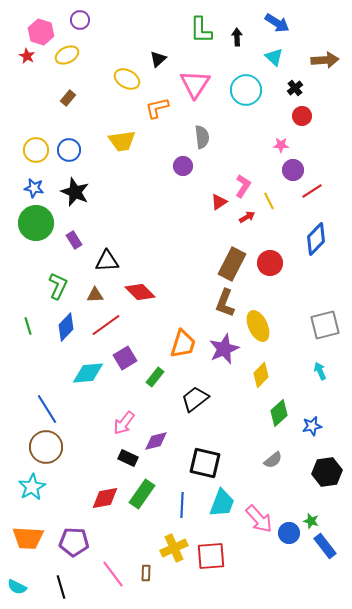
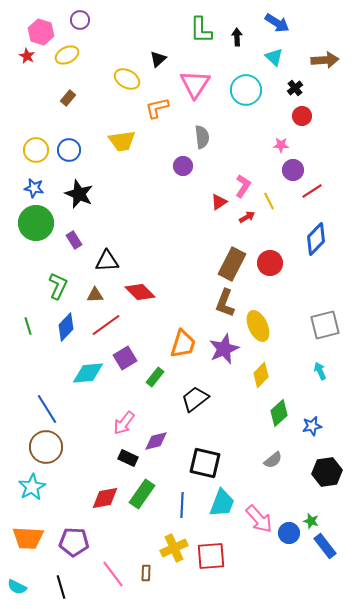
black star at (75, 192): moved 4 px right, 2 px down
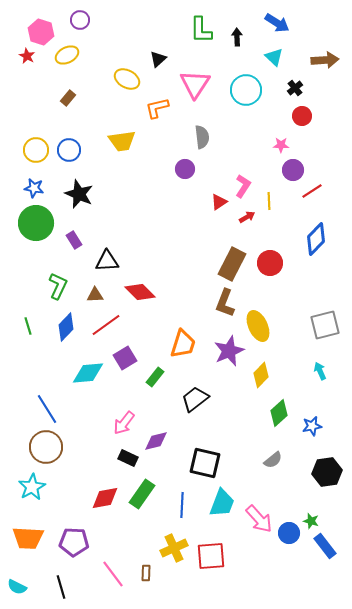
purple circle at (183, 166): moved 2 px right, 3 px down
yellow line at (269, 201): rotated 24 degrees clockwise
purple star at (224, 349): moved 5 px right, 2 px down
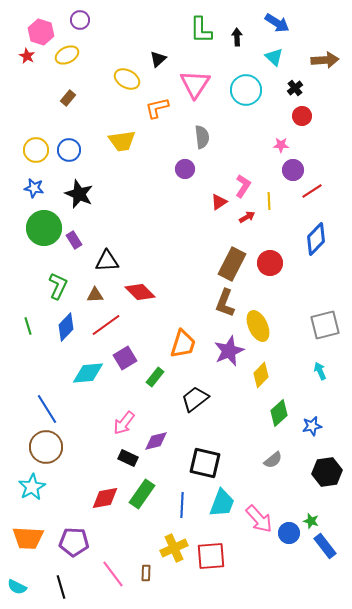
green circle at (36, 223): moved 8 px right, 5 px down
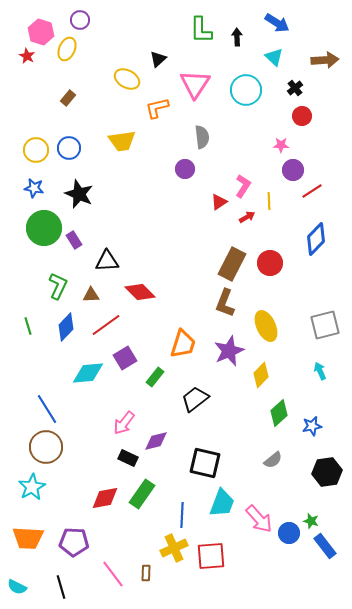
yellow ellipse at (67, 55): moved 6 px up; rotated 40 degrees counterclockwise
blue circle at (69, 150): moved 2 px up
brown triangle at (95, 295): moved 4 px left
yellow ellipse at (258, 326): moved 8 px right
blue line at (182, 505): moved 10 px down
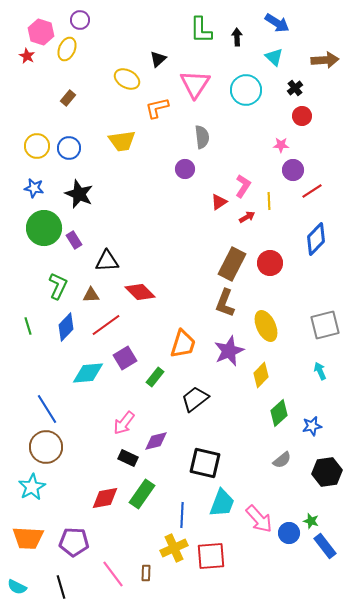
yellow circle at (36, 150): moved 1 px right, 4 px up
gray semicircle at (273, 460): moved 9 px right
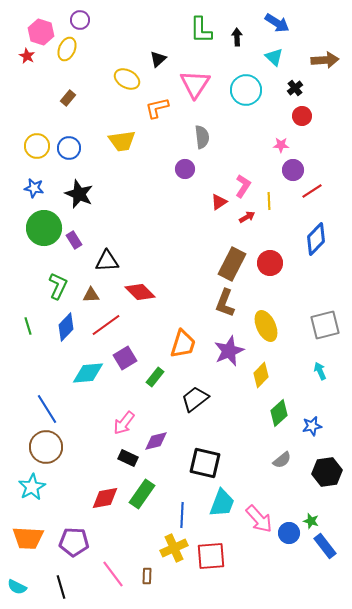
brown rectangle at (146, 573): moved 1 px right, 3 px down
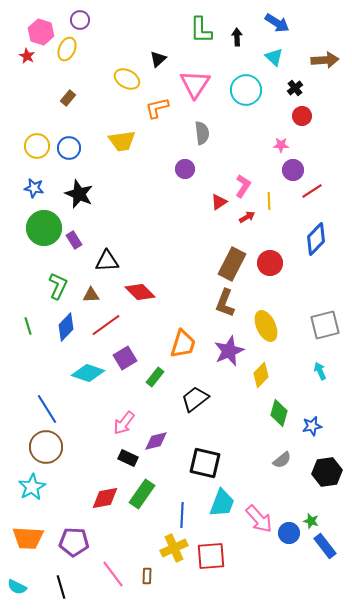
gray semicircle at (202, 137): moved 4 px up
cyan diamond at (88, 373): rotated 24 degrees clockwise
green diamond at (279, 413): rotated 32 degrees counterclockwise
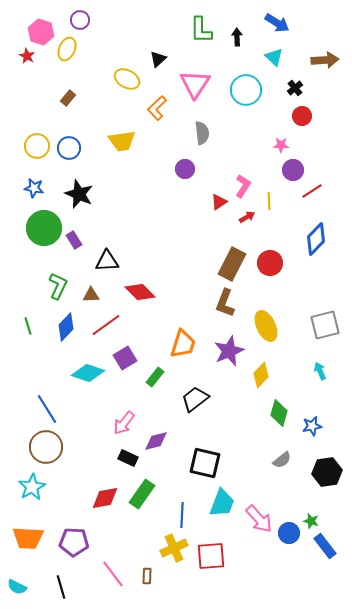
orange L-shape at (157, 108): rotated 30 degrees counterclockwise
